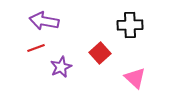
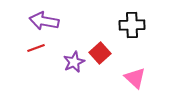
black cross: moved 2 px right
purple star: moved 13 px right, 5 px up
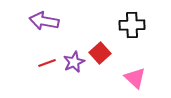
red line: moved 11 px right, 15 px down
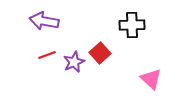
red line: moved 8 px up
pink triangle: moved 16 px right, 1 px down
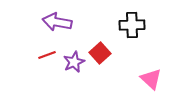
purple arrow: moved 13 px right, 1 px down
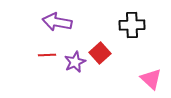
red line: rotated 18 degrees clockwise
purple star: moved 1 px right
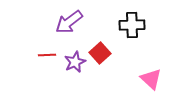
purple arrow: moved 12 px right; rotated 48 degrees counterclockwise
